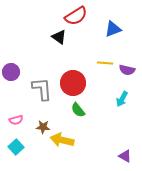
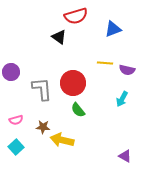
red semicircle: rotated 15 degrees clockwise
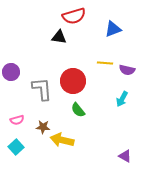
red semicircle: moved 2 px left
black triangle: rotated 28 degrees counterclockwise
red circle: moved 2 px up
pink semicircle: moved 1 px right
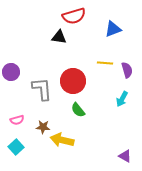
purple semicircle: rotated 119 degrees counterclockwise
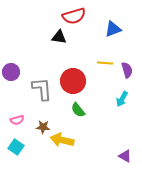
cyan square: rotated 14 degrees counterclockwise
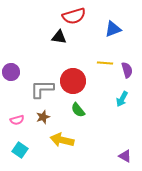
gray L-shape: rotated 85 degrees counterclockwise
brown star: moved 10 px up; rotated 24 degrees counterclockwise
cyan square: moved 4 px right, 3 px down
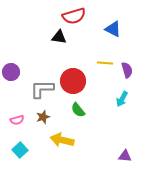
blue triangle: rotated 48 degrees clockwise
cyan square: rotated 14 degrees clockwise
purple triangle: rotated 24 degrees counterclockwise
